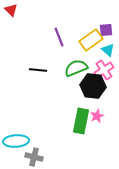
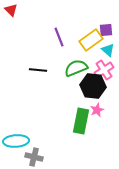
pink star: moved 6 px up
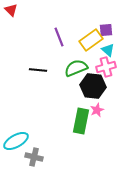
pink cross: moved 2 px right, 3 px up; rotated 18 degrees clockwise
cyan ellipse: rotated 25 degrees counterclockwise
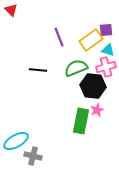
cyan triangle: rotated 24 degrees counterclockwise
gray cross: moved 1 px left, 1 px up
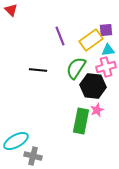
purple line: moved 1 px right, 1 px up
cyan triangle: rotated 24 degrees counterclockwise
green semicircle: rotated 35 degrees counterclockwise
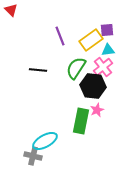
purple square: moved 1 px right
pink cross: moved 3 px left; rotated 24 degrees counterclockwise
cyan ellipse: moved 29 px right
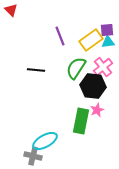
cyan triangle: moved 8 px up
black line: moved 2 px left
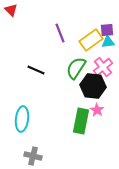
purple line: moved 3 px up
black line: rotated 18 degrees clockwise
pink star: rotated 16 degrees counterclockwise
cyan ellipse: moved 23 px left, 22 px up; rotated 55 degrees counterclockwise
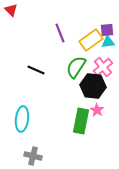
green semicircle: moved 1 px up
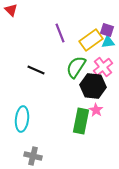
purple square: rotated 24 degrees clockwise
pink star: moved 1 px left
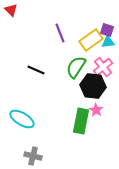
cyan ellipse: rotated 65 degrees counterclockwise
